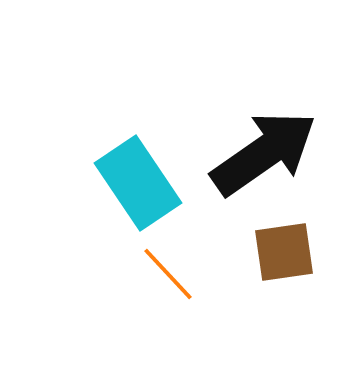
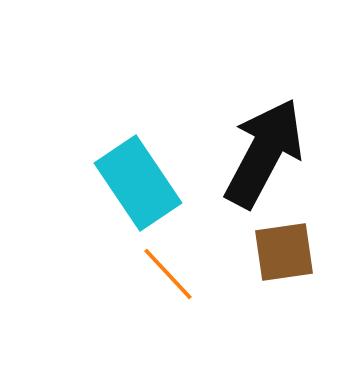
black arrow: rotated 27 degrees counterclockwise
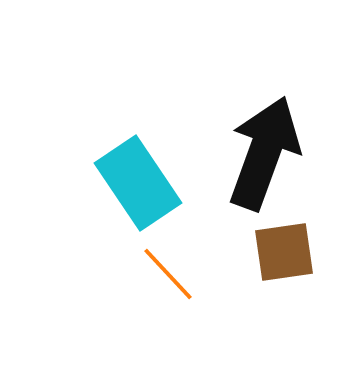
black arrow: rotated 8 degrees counterclockwise
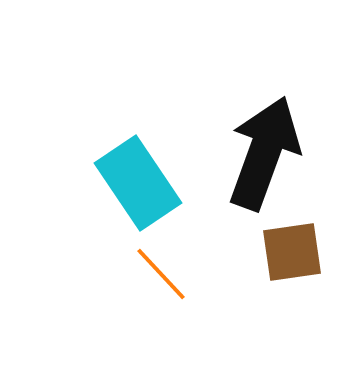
brown square: moved 8 px right
orange line: moved 7 px left
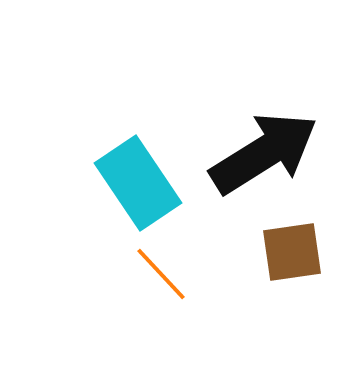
black arrow: rotated 38 degrees clockwise
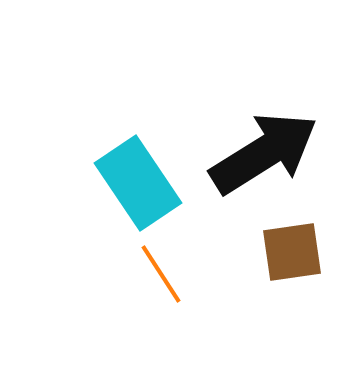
orange line: rotated 10 degrees clockwise
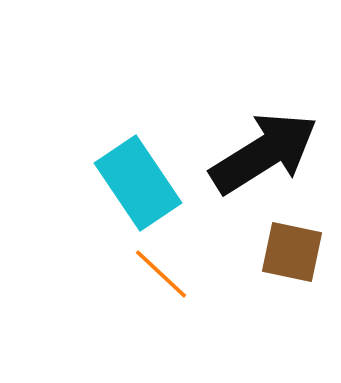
brown square: rotated 20 degrees clockwise
orange line: rotated 14 degrees counterclockwise
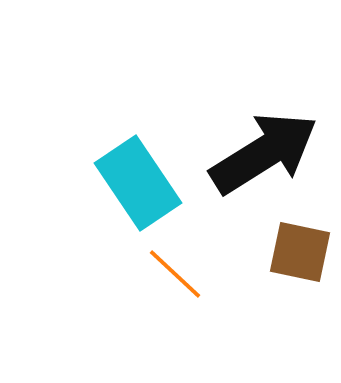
brown square: moved 8 px right
orange line: moved 14 px right
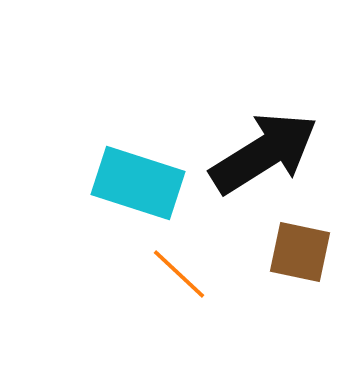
cyan rectangle: rotated 38 degrees counterclockwise
orange line: moved 4 px right
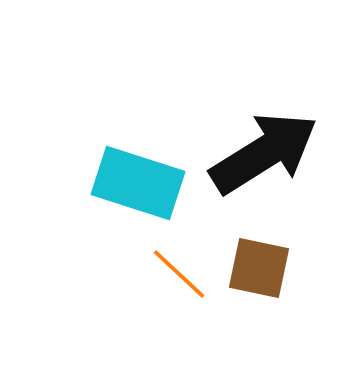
brown square: moved 41 px left, 16 px down
